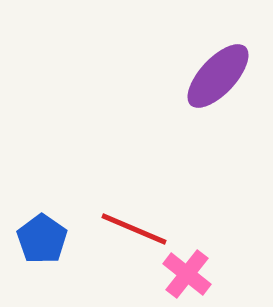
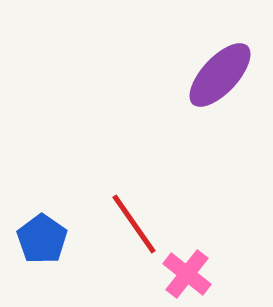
purple ellipse: moved 2 px right, 1 px up
red line: moved 5 px up; rotated 32 degrees clockwise
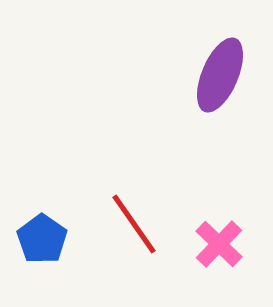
purple ellipse: rotated 20 degrees counterclockwise
pink cross: moved 32 px right, 30 px up; rotated 6 degrees clockwise
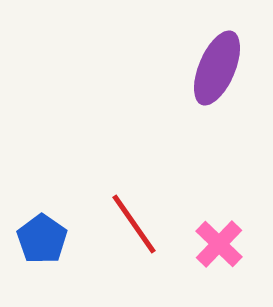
purple ellipse: moved 3 px left, 7 px up
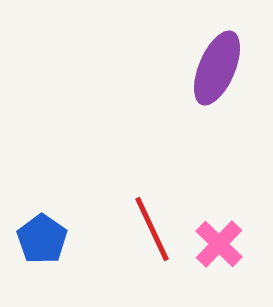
red line: moved 18 px right, 5 px down; rotated 10 degrees clockwise
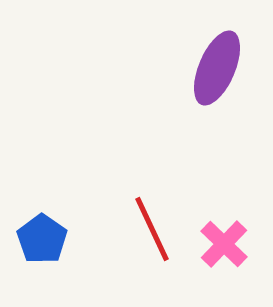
pink cross: moved 5 px right
